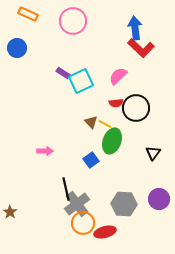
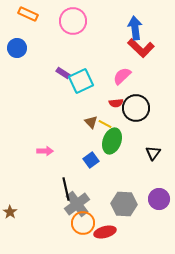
pink semicircle: moved 4 px right
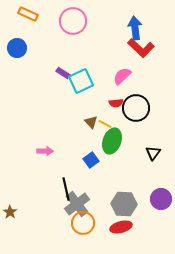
purple circle: moved 2 px right
red ellipse: moved 16 px right, 5 px up
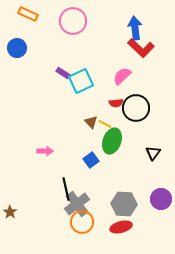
orange circle: moved 1 px left, 1 px up
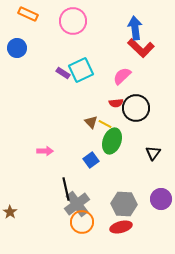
cyan square: moved 11 px up
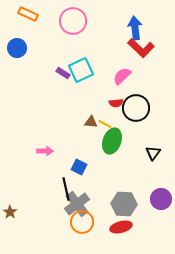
brown triangle: rotated 40 degrees counterclockwise
blue square: moved 12 px left, 7 px down; rotated 28 degrees counterclockwise
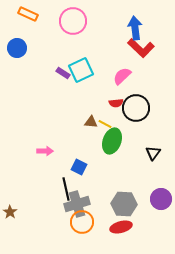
gray cross: rotated 20 degrees clockwise
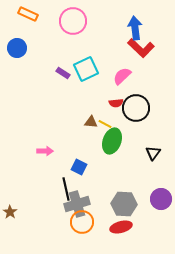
cyan square: moved 5 px right, 1 px up
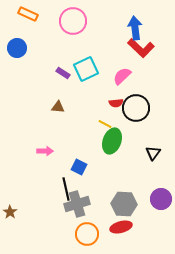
brown triangle: moved 33 px left, 15 px up
orange circle: moved 5 px right, 12 px down
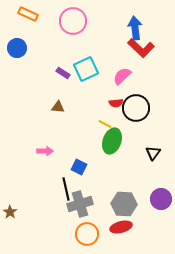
gray cross: moved 3 px right
